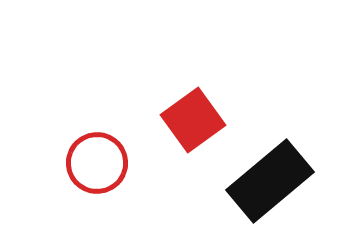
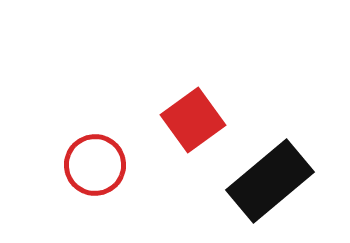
red circle: moved 2 px left, 2 px down
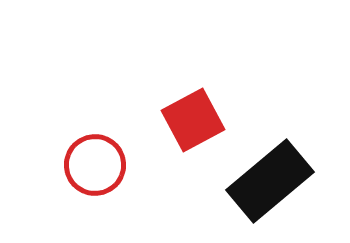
red square: rotated 8 degrees clockwise
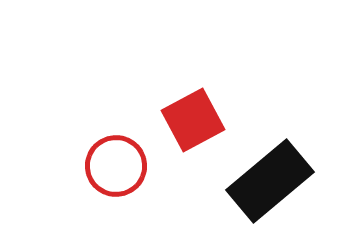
red circle: moved 21 px right, 1 px down
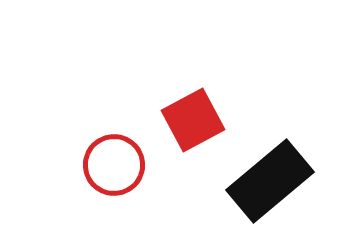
red circle: moved 2 px left, 1 px up
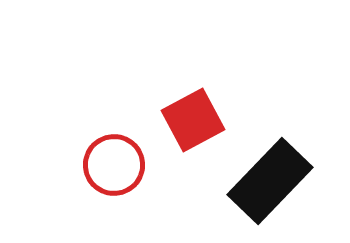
black rectangle: rotated 6 degrees counterclockwise
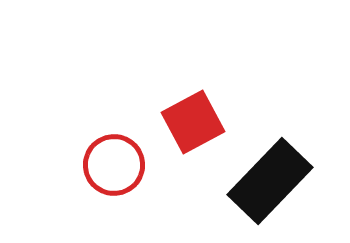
red square: moved 2 px down
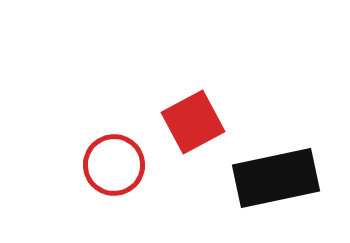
black rectangle: moved 6 px right, 3 px up; rotated 34 degrees clockwise
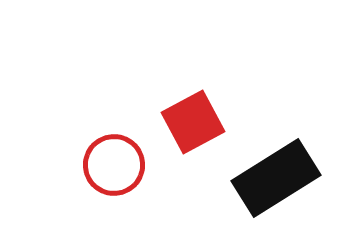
black rectangle: rotated 20 degrees counterclockwise
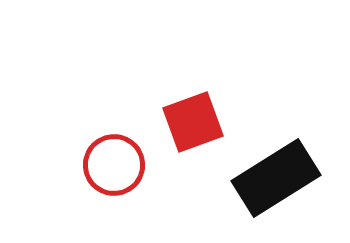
red square: rotated 8 degrees clockwise
